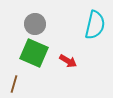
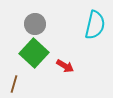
green square: rotated 20 degrees clockwise
red arrow: moved 3 px left, 5 px down
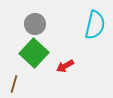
red arrow: rotated 120 degrees clockwise
